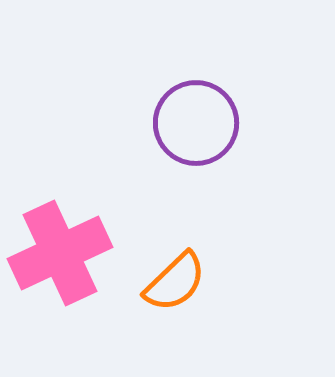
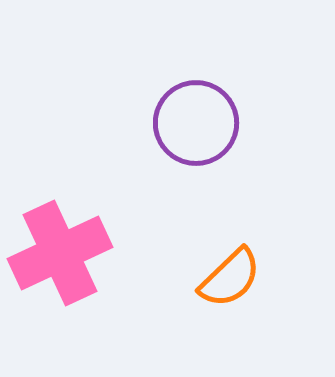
orange semicircle: moved 55 px right, 4 px up
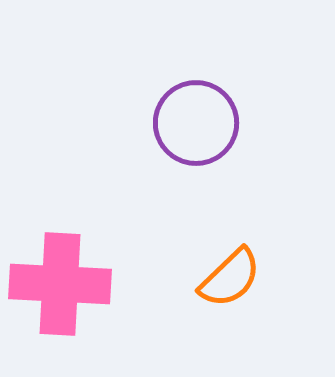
pink cross: moved 31 px down; rotated 28 degrees clockwise
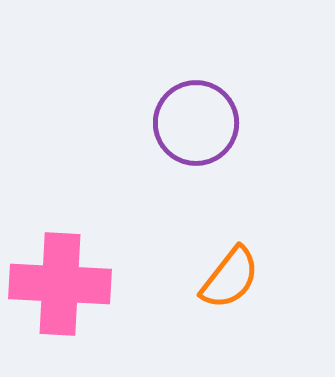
orange semicircle: rotated 8 degrees counterclockwise
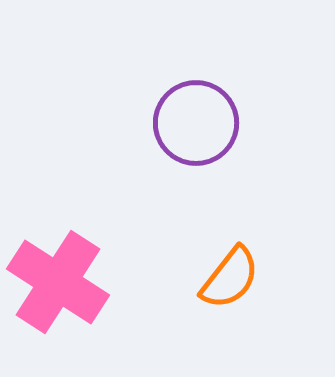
pink cross: moved 2 px left, 2 px up; rotated 30 degrees clockwise
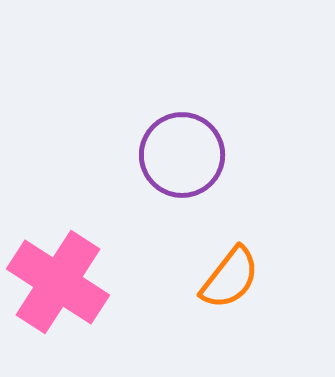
purple circle: moved 14 px left, 32 px down
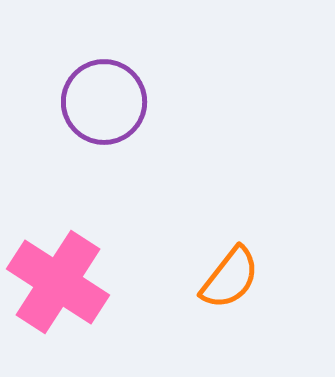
purple circle: moved 78 px left, 53 px up
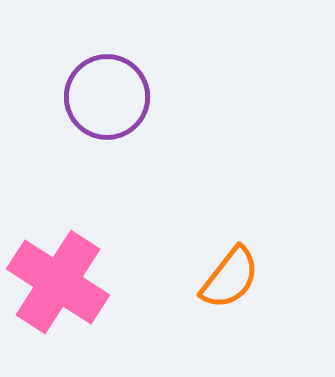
purple circle: moved 3 px right, 5 px up
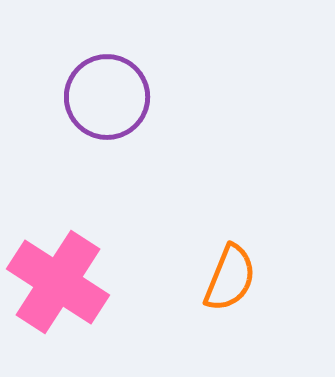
orange semicircle: rotated 16 degrees counterclockwise
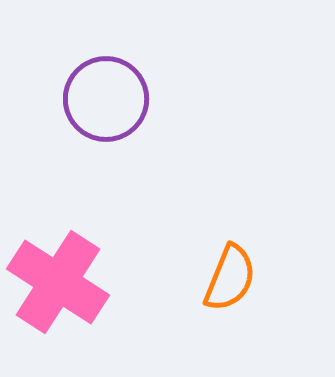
purple circle: moved 1 px left, 2 px down
